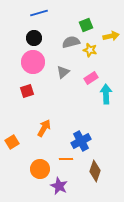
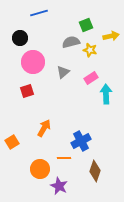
black circle: moved 14 px left
orange line: moved 2 px left, 1 px up
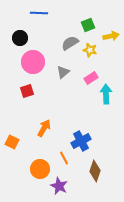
blue line: rotated 18 degrees clockwise
green square: moved 2 px right
gray semicircle: moved 1 px left, 1 px down; rotated 18 degrees counterclockwise
orange square: rotated 32 degrees counterclockwise
orange line: rotated 64 degrees clockwise
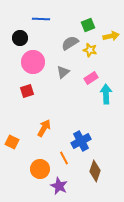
blue line: moved 2 px right, 6 px down
